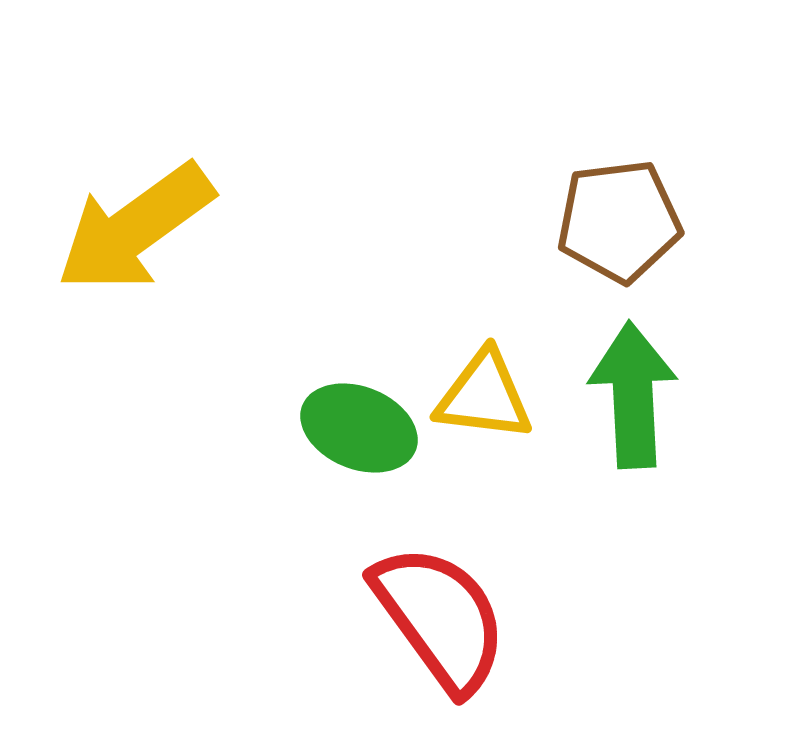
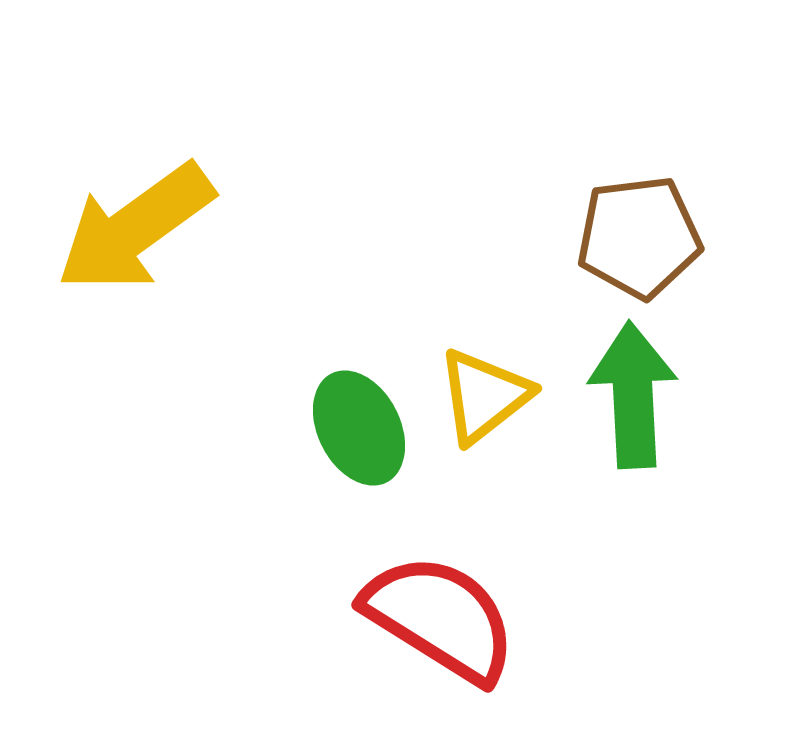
brown pentagon: moved 20 px right, 16 px down
yellow triangle: rotated 45 degrees counterclockwise
green ellipse: rotated 41 degrees clockwise
red semicircle: rotated 22 degrees counterclockwise
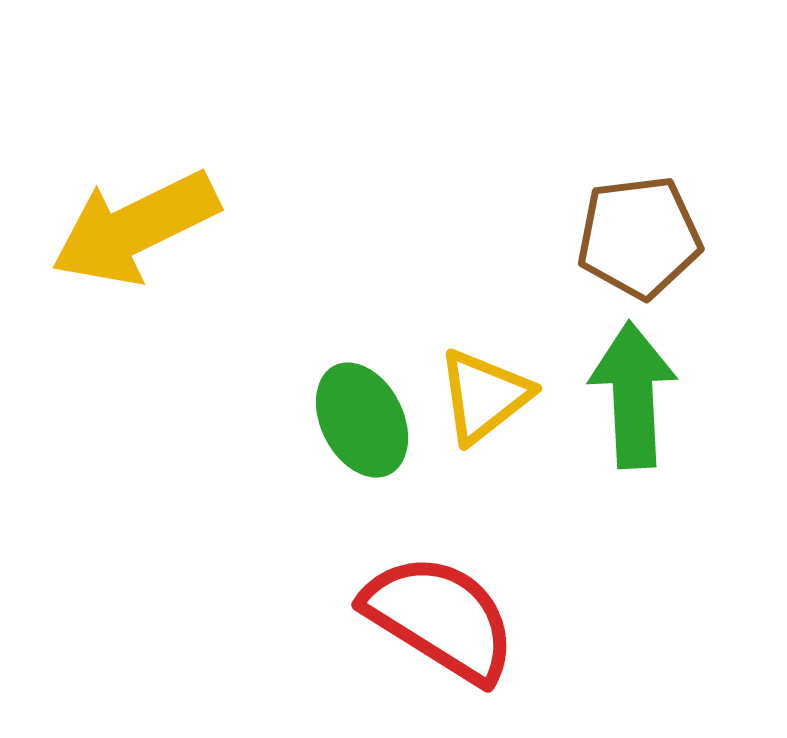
yellow arrow: rotated 10 degrees clockwise
green ellipse: moved 3 px right, 8 px up
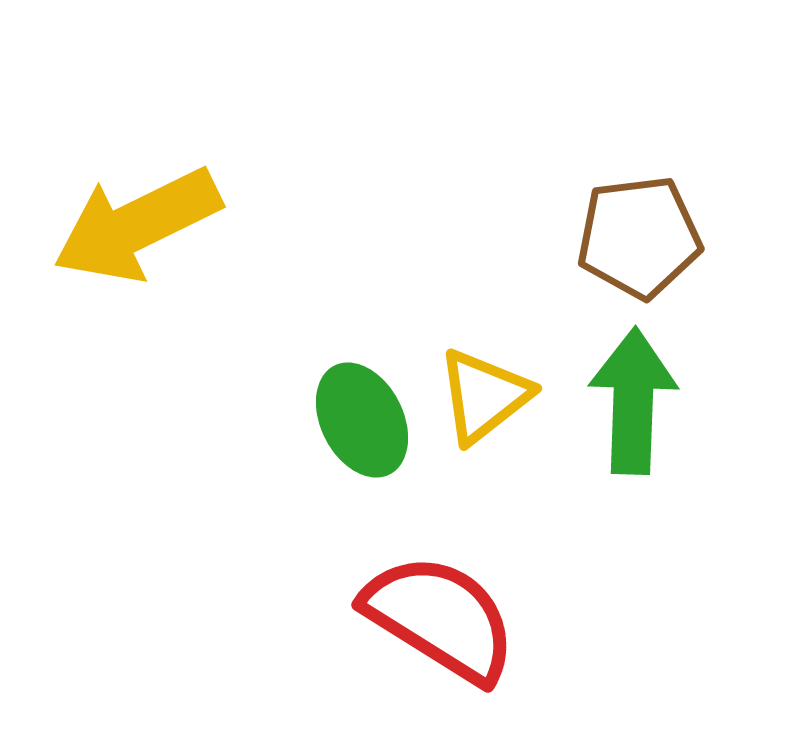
yellow arrow: moved 2 px right, 3 px up
green arrow: moved 6 px down; rotated 5 degrees clockwise
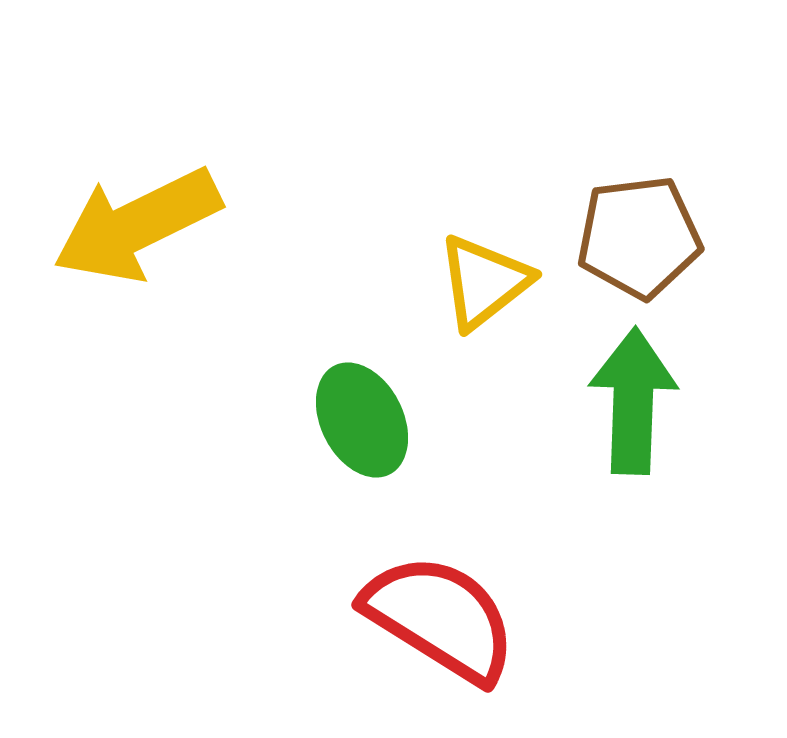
yellow triangle: moved 114 px up
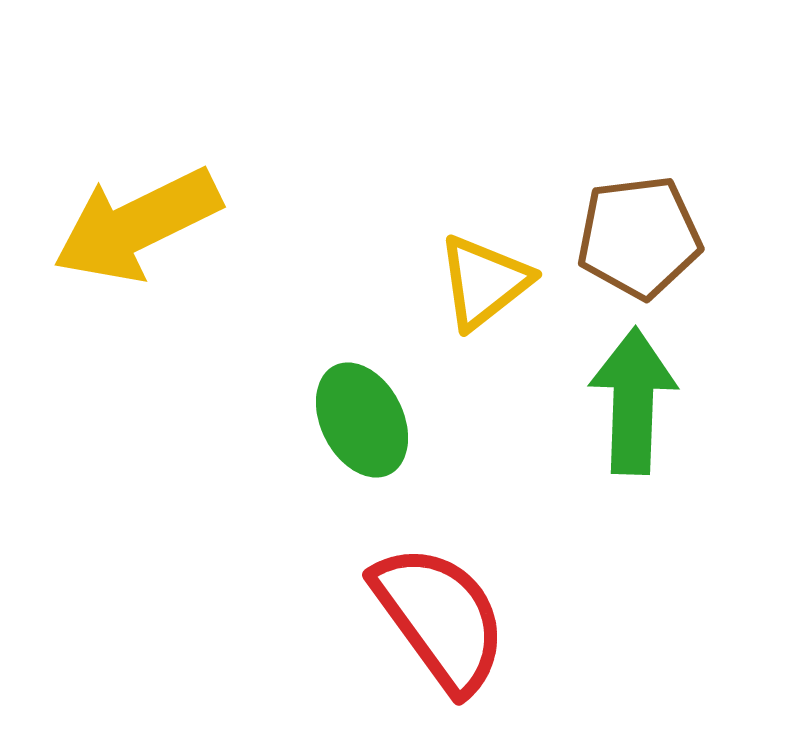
red semicircle: rotated 22 degrees clockwise
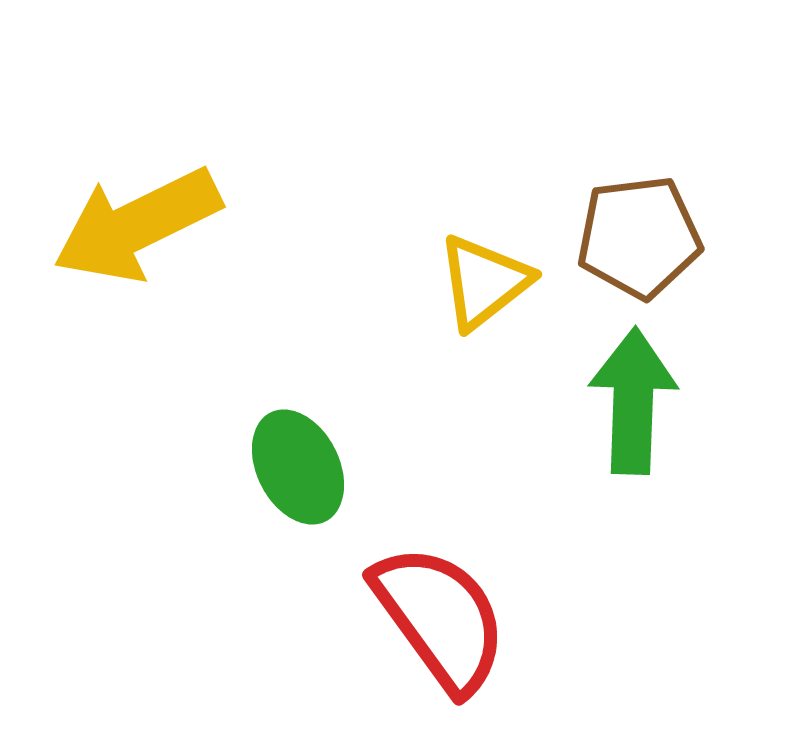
green ellipse: moved 64 px left, 47 px down
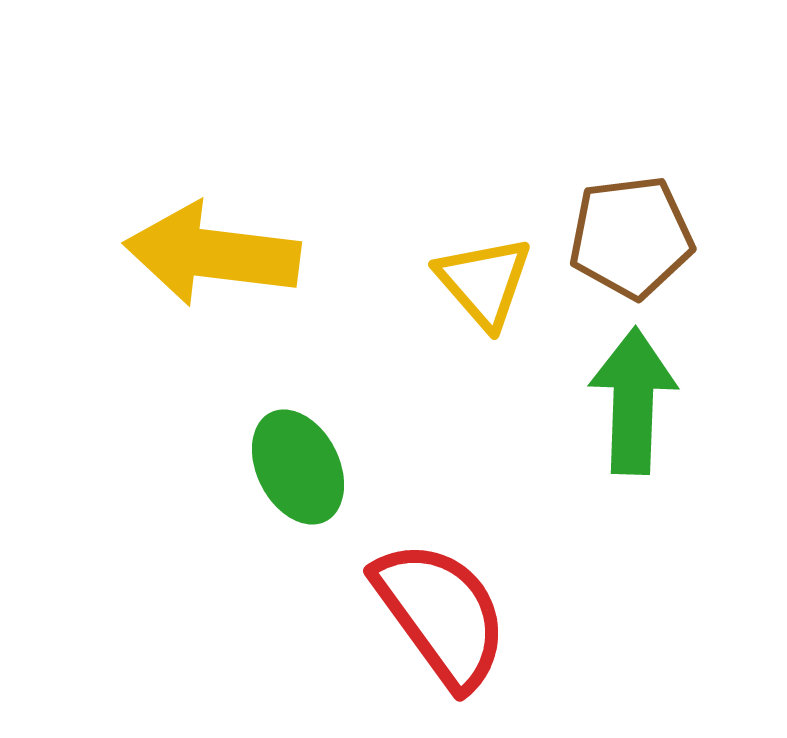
yellow arrow: moved 75 px right, 29 px down; rotated 33 degrees clockwise
brown pentagon: moved 8 px left
yellow triangle: rotated 33 degrees counterclockwise
red semicircle: moved 1 px right, 4 px up
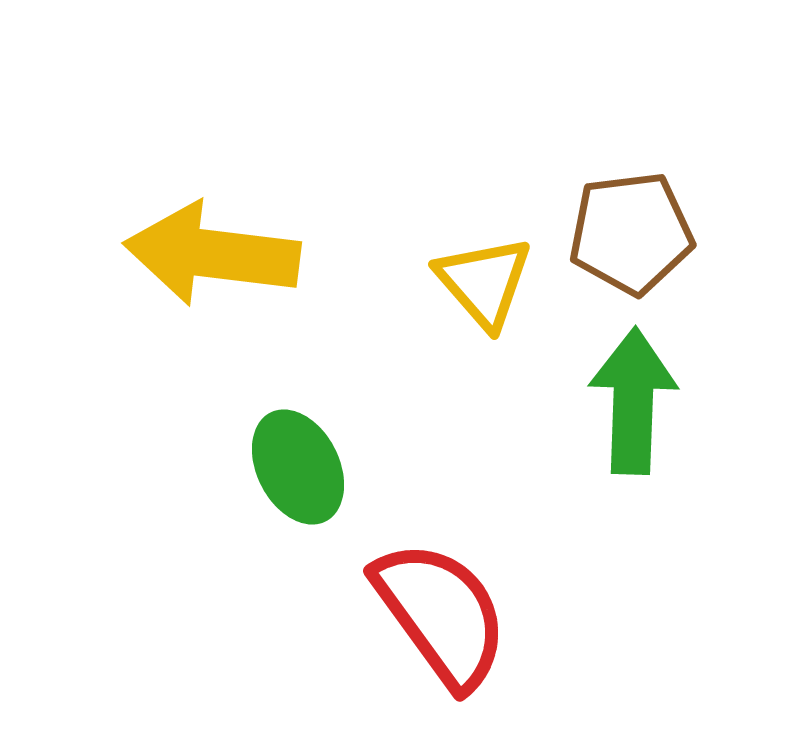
brown pentagon: moved 4 px up
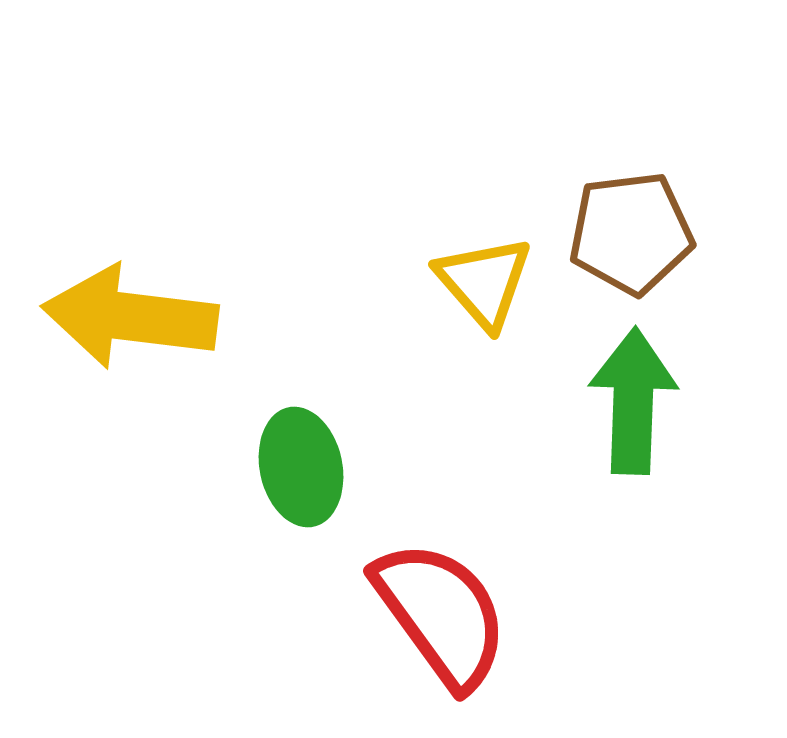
yellow arrow: moved 82 px left, 63 px down
green ellipse: moved 3 px right; rotated 15 degrees clockwise
